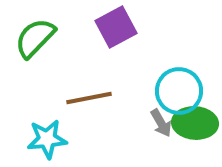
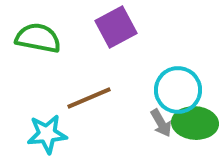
green semicircle: moved 3 px right; rotated 57 degrees clockwise
cyan circle: moved 1 px left, 1 px up
brown line: rotated 12 degrees counterclockwise
cyan star: moved 5 px up
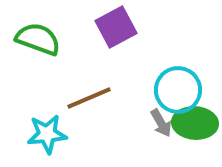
green semicircle: moved 1 px down; rotated 9 degrees clockwise
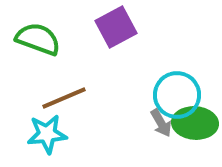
cyan circle: moved 1 px left, 5 px down
brown line: moved 25 px left
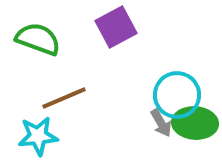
cyan star: moved 9 px left, 2 px down
